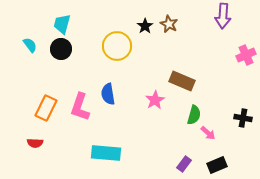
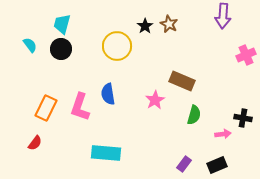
pink arrow: moved 15 px right, 1 px down; rotated 49 degrees counterclockwise
red semicircle: rotated 56 degrees counterclockwise
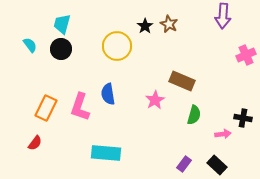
black rectangle: rotated 66 degrees clockwise
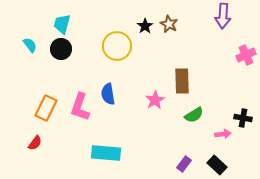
brown rectangle: rotated 65 degrees clockwise
green semicircle: rotated 42 degrees clockwise
